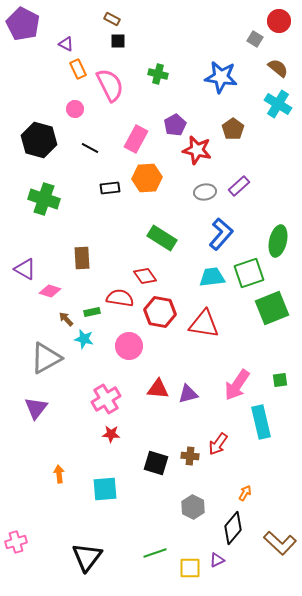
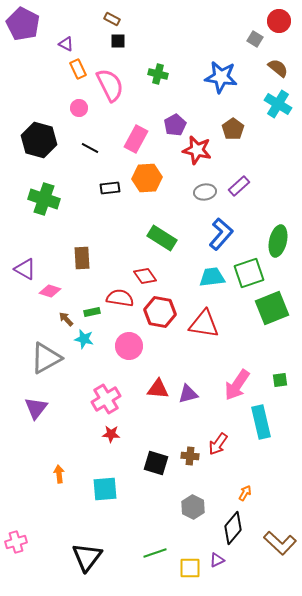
pink circle at (75, 109): moved 4 px right, 1 px up
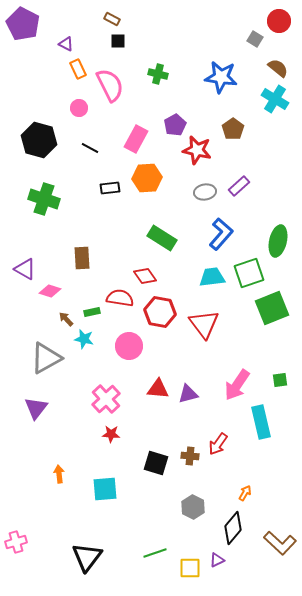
cyan cross at (278, 104): moved 3 px left, 5 px up
red triangle at (204, 324): rotated 44 degrees clockwise
pink cross at (106, 399): rotated 12 degrees counterclockwise
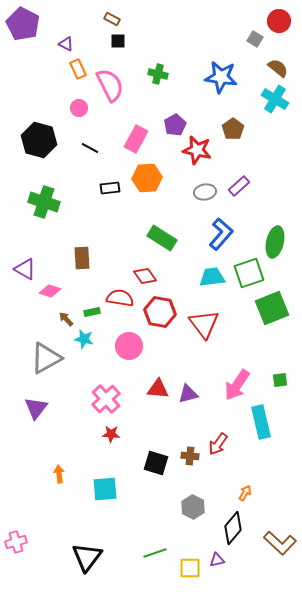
green cross at (44, 199): moved 3 px down
green ellipse at (278, 241): moved 3 px left, 1 px down
purple triangle at (217, 560): rotated 14 degrees clockwise
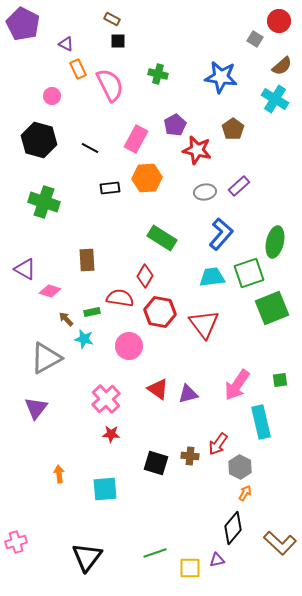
brown semicircle at (278, 68): moved 4 px right, 2 px up; rotated 100 degrees clockwise
pink circle at (79, 108): moved 27 px left, 12 px up
brown rectangle at (82, 258): moved 5 px right, 2 px down
red diamond at (145, 276): rotated 65 degrees clockwise
red triangle at (158, 389): rotated 30 degrees clockwise
gray hexagon at (193, 507): moved 47 px right, 40 px up
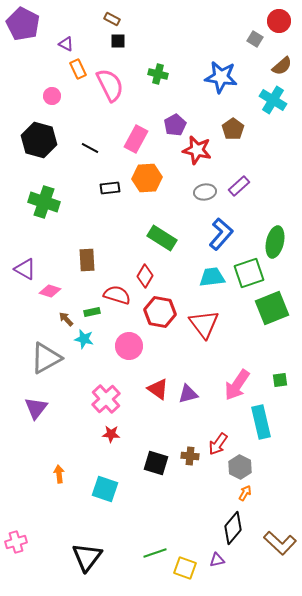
cyan cross at (275, 99): moved 2 px left, 1 px down
red semicircle at (120, 298): moved 3 px left, 3 px up; rotated 8 degrees clockwise
cyan square at (105, 489): rotated 24 degrees clockwise
yellow square at (190, 568): moved 5 px left; rotated 20 degrees clockwise
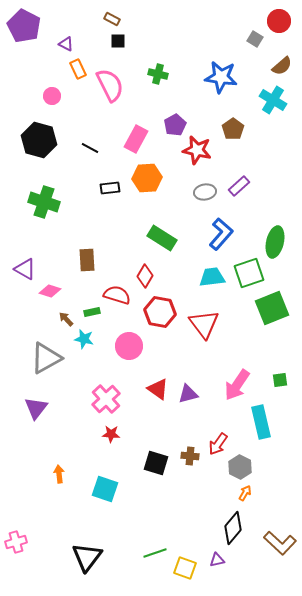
purple pentagon at (23, 24): moved 1 px right, 2 px down
